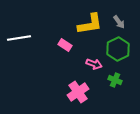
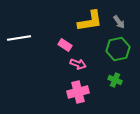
yellow L-shape: moved 3 px up
green hexagon: rotated 15 degrees clockwise
pink arrow: moved 16 px left
pink cross: rotated 20 degrees clockwise
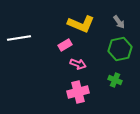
yellow L-shape: moved 9 px left, 3 px down; rotated 32 degrees clockwise
pink rectangle: rotated 64 degrees counterclockwise
green hexagon: moved 2 px right
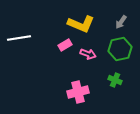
gray arrow: moved 2 px right; rotated 72 degrees clockwise
pink arrow: moved 10 px right, 10 px up
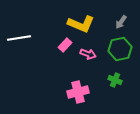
pink rectangle: rotated 16 degrees counterclockwise
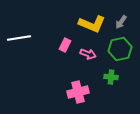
yellow L-shape: moved 11 px right
pink rectangle: rotated 16 degrees counterclockwise
green cross: moved 4 px left, 3 px up; rotated 16 degrees counterclockwise
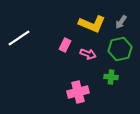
white line: rotated 25 degrees counterclockwise
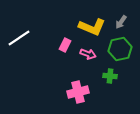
yellow L-shape: moved 3 px down
green cross: moved 1 px left, 1 px up
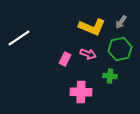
pink rectangle: moved 14 px down
pink cross: moved 3 px right; rotated 15 degrees clockwise
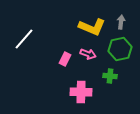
gray arrow: rotated 152 degrees clockwise
white line: moved 5 px right, 1 px down; rotated 15 degrees counterclockwise
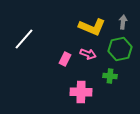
gray arrow: moved 2 px right
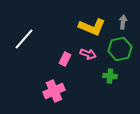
pink cross: moved 27 px left, 1 px up; rotated 25 degrees counterclockwise
